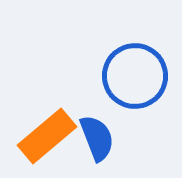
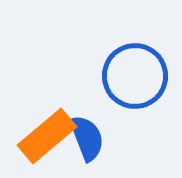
blue semicircle: moved 10 px left
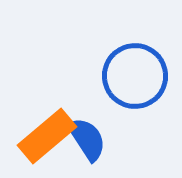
blue semicircle: moved 1 px down; rotated 12 degrees counterclockwise
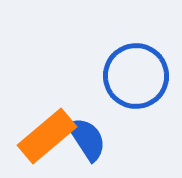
blue circle: moved 1 px right
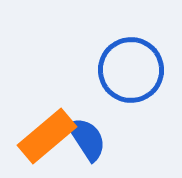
blue circle: moved 5 px left, 6 px up
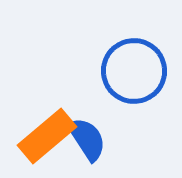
blue circle: moved 3 px right, 1 px down
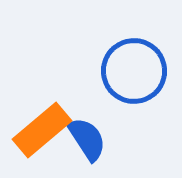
orange rectangle: moved 5 px left, 6 px up
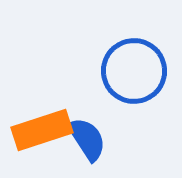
orange rectangle: rotated 22 degrees clockwise
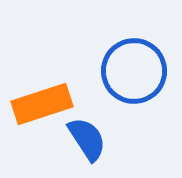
orange rectangle: moved 26 px up
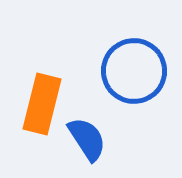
orange rectangle: rotated 58 degrees counterclockwise
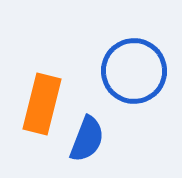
blue semicircle: rotated 54 degrees clockwise
